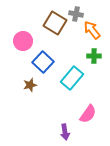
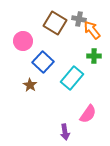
gray cross: moved 3 px right, 5 px down
brown star: rotated 24 degrees counterclockwise
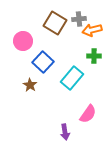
gray cross: rotated 16 degrees counterclockwise
orange arrow: rotated 66 degrees counterclockwise
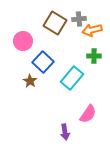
brown star: moved 4 px up
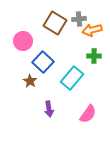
purple arrow: moved 16 px left, 23 px up
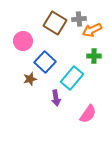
orange arrow: rotated 12 degrees counterclockwise
blue square: moved 2 px right
brown star: moved 2 px up; rotated 24 degrees clockwise
purple arrow: moved 7 px right, 11 px up
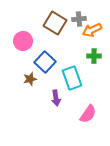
cyan rectangle: rotated 60 degrees counterclockwise
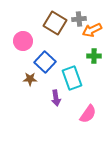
brown star: rotated 16 degrees clockwise
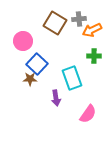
blue square: moved 8 px left, 2 px down
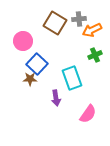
green cross: moved 1 px right, 1 px up; rotated 24 degrees counterclockwise
